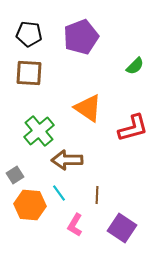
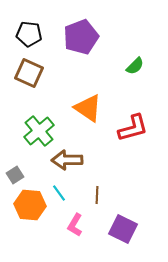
brown square: rotated 20 degrees clockwise
purple square: moved 1 px right, 1 px down; rotated 8 degrees counterclockwise
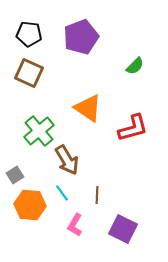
brown arrow: rotated 120 degrees counterclockwise
cyan line: moved 3 px right
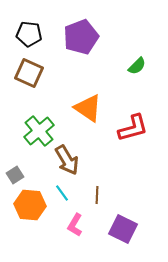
green semicircle: moved 2 px right
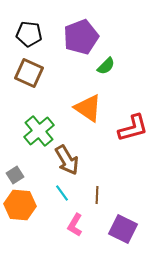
green semicircle: moved 31 px left
orange hexagon: moved 10 px left
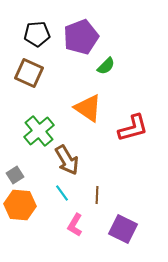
black pentagon: moved 8 px right; rotated 10 degrees counterclockwise
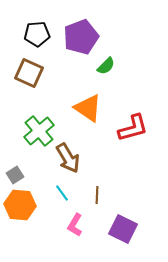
brown arrow: moved 1 px right, 2 px up
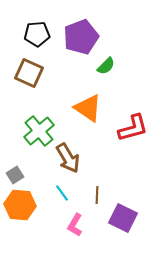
purple square: moved 11 px up
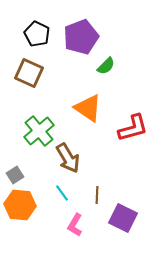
black pentagon: rotated 30 degrees clockwise
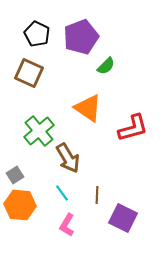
pink L-shape: moved 8 px left
